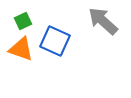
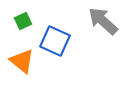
orange triangle: moved 1 px right, 12 px down; rotated 20 degrees clockwise
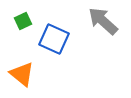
blue square: moved 1 px left, 2 px up
orange triangle: moved 13 px down
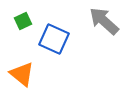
gray arrow: moved 1 px right
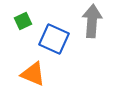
gray arrow: moved 12 px left; rotated 52 degrees clockwise
orange triangle: moved 11 px right; rotated 16 degrees counterclockwise
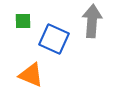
green square: rotated 24 degrees clockwise
orange triangle: moved 2 px left, 1 px down
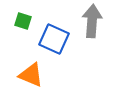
green square: rotated 18 degrees clockwise
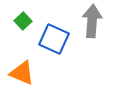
green square: rotated 30 degrees clockwise
orange triangle: moved 9 px left, 2 px up
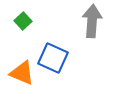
blue square: moved 1 px left, 19 px down
